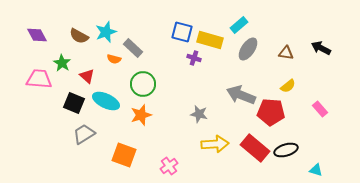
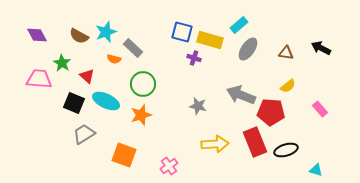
gray star: moved 1 px left, 8 px up
red rectangle: moved 6 px up; rotated 28 degrees clockwise
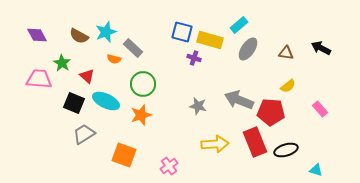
gray arrow: moved 2 px left, 5 px down
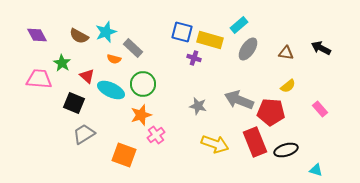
cyan ellipse: moved 5 px right, 11 px up
yellow arrow: rotated 24 degrees clockwise
pink cross: moved 13 px left, 31 px up
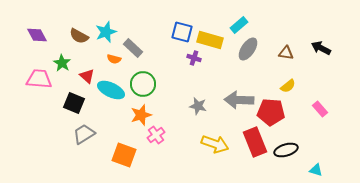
gray arrow: rotated 20 degrees counterclockwise
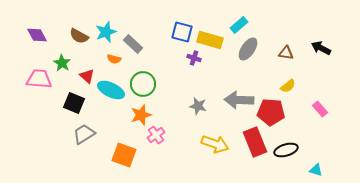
gray rectangle: moved 4 px up
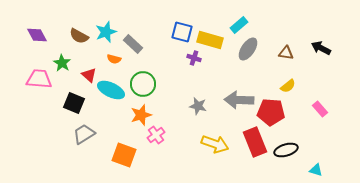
red triangle: moved 2 px right, 1 px up
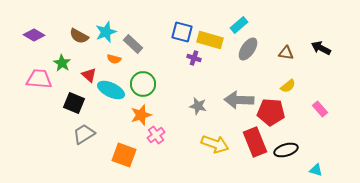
purple diamond: moved 3 px left; rotated 30 degrees counterclockwise
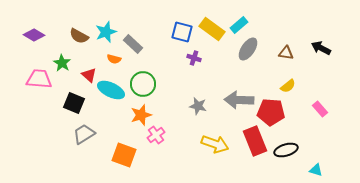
yellow rectangle: moved 2 px right, 11 px up; rotated 20 degrees clockwise
red rectangle: moved 1 px up
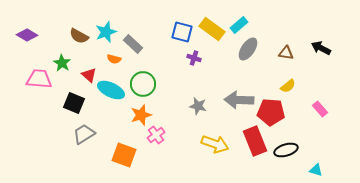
purple diamond: moved 7 px left
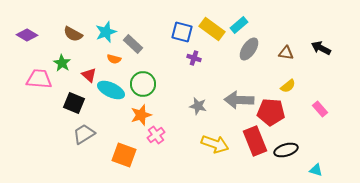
brown semicircle: moved 6 px left, 2 px up
gray ellipse: moved 1 px right
